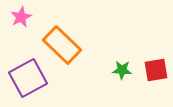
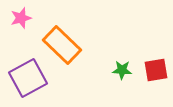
pink star: moved 1 px down; rotated 10 degrees clockwise
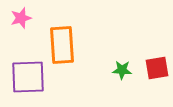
orange rectangle: rotated 42 degrees clockwise
red square: moved 1 px right, 2 px up
purple square: moved 1 px up; rotated 27 degrees clockwise
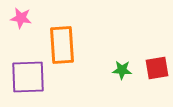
pink star: rotated 25 degrees clockwise
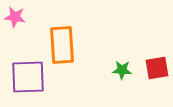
pink star: moved 6 px left, 1 px up
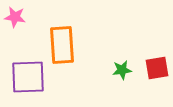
green star: rotated 12 degrees counterclockwise
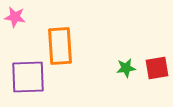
orange rectangle: moved 2 px left, 1 px down
green star: moved 4 px right, 2 px up
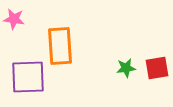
pink star: moved 1 px left, 2 px down
